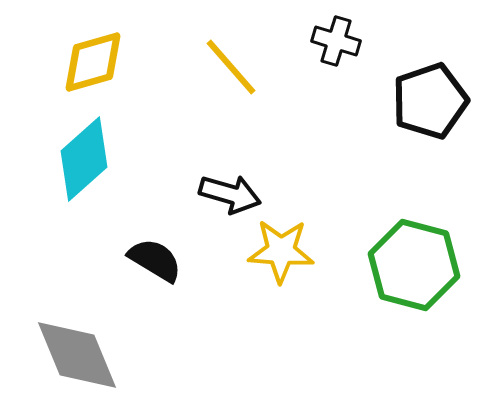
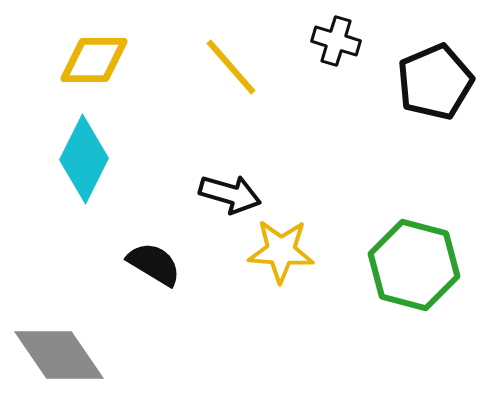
yellow diamond: moved 1 px right, 2 px up; rotated 16 degrees clockwise
black pentagon: moved 5 px right, 19 px up; rotated 4 degrees counterclockwise
cyan diamond: rotated 22 degrees counterclockwise
black semicircle: moved 1 px left, 4 px down
gray diamond: moved 18 px left; rotated 12 degrees counterclockwise
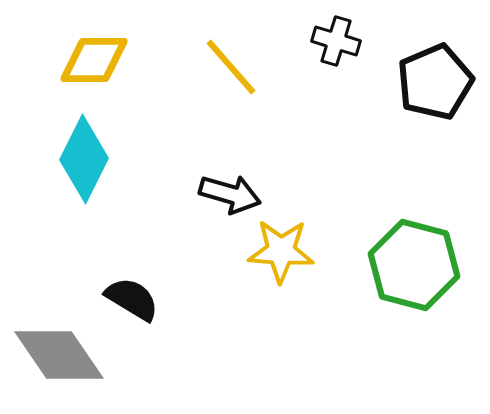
black semicircle: moved 22 px left, 35 px down
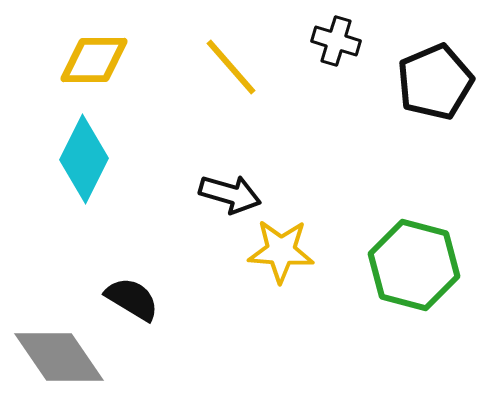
gray diamond: moved 2 px down
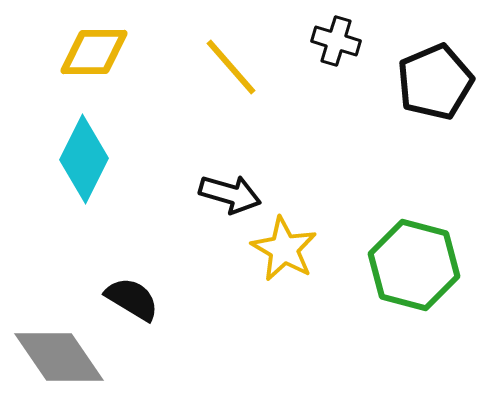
yellow diamond: moved 8 px up
yellow star: moved 3 px right, 2 px up; rotated 26 degrees clockwise
